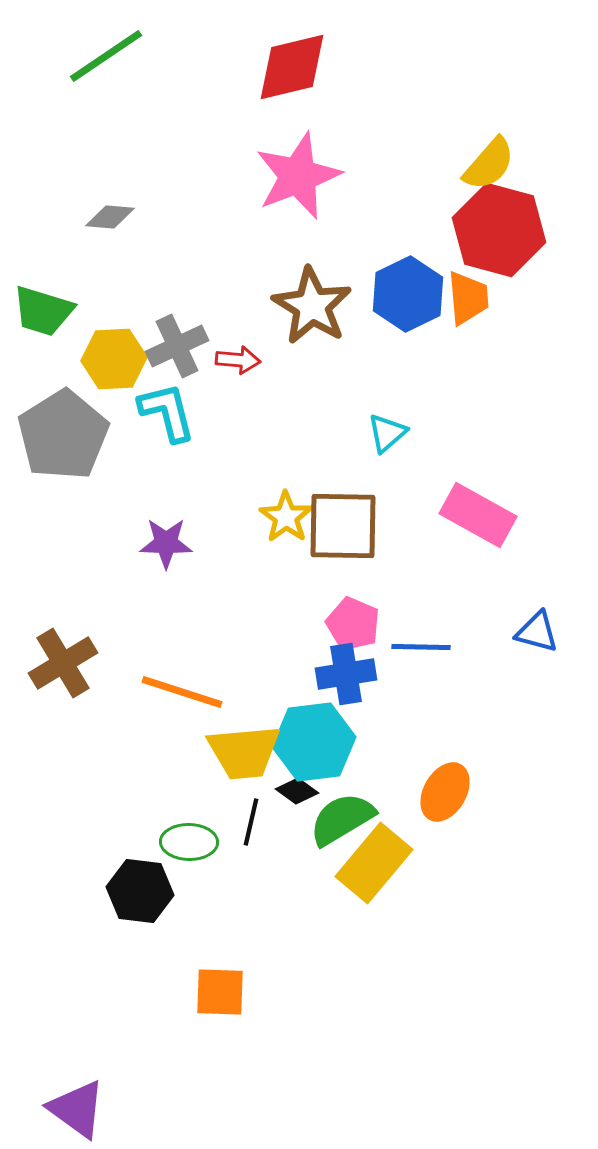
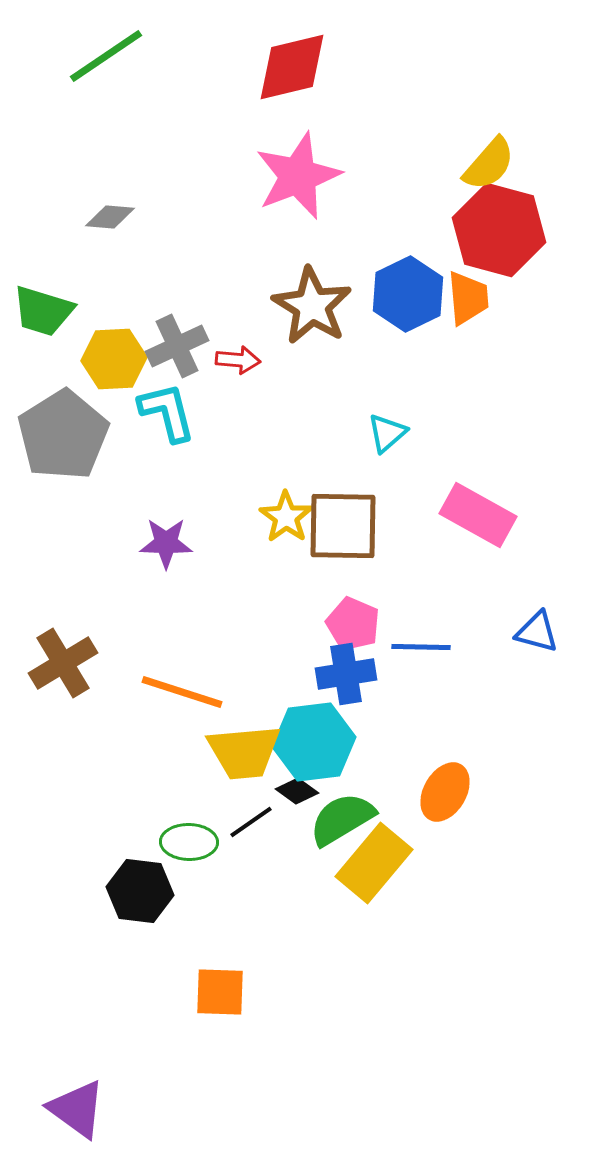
black line: rotated 42 degrees clockwise
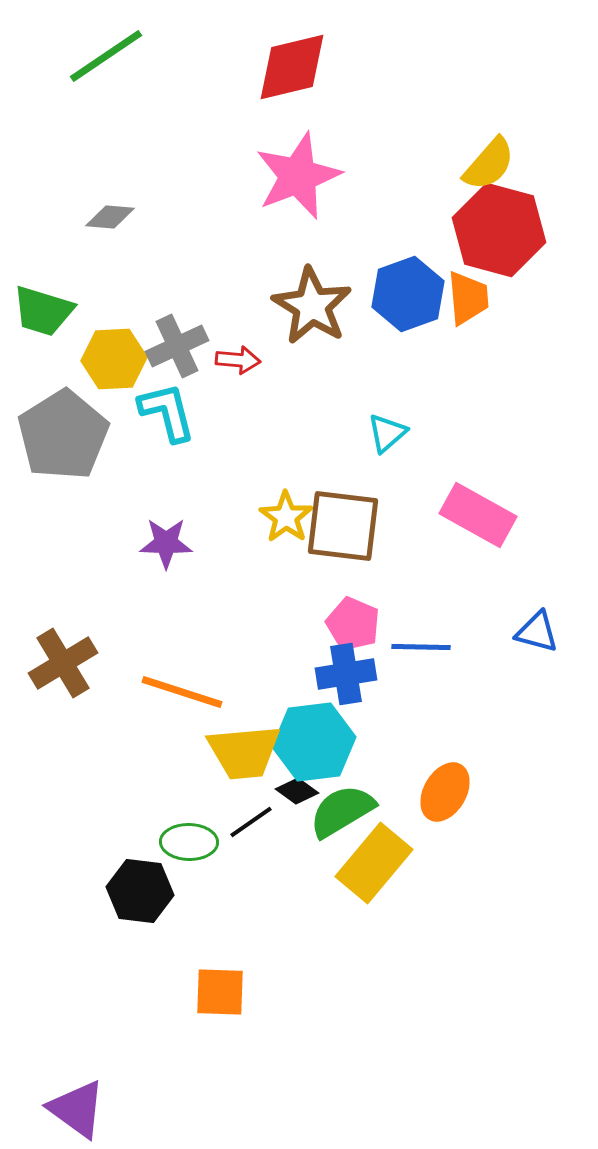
blue hexagon: rotated 6 degrees clockwise
brown square: rotated 6 degrees clockwise
green semicircle: moved 8 px up
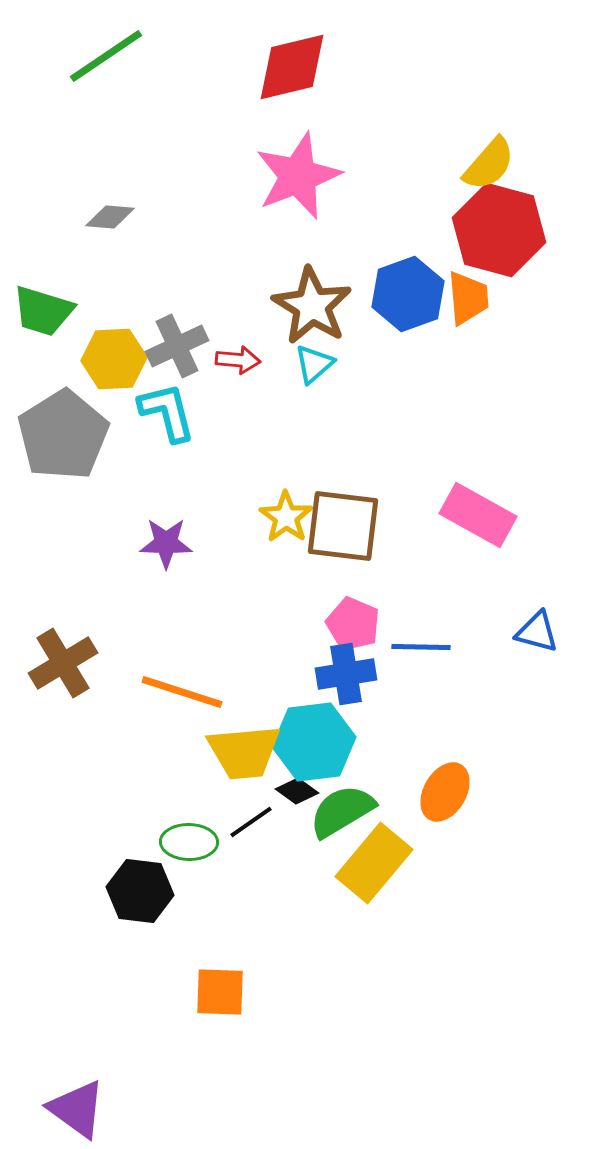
cyan triangle: moved 73 px left, 69 px up
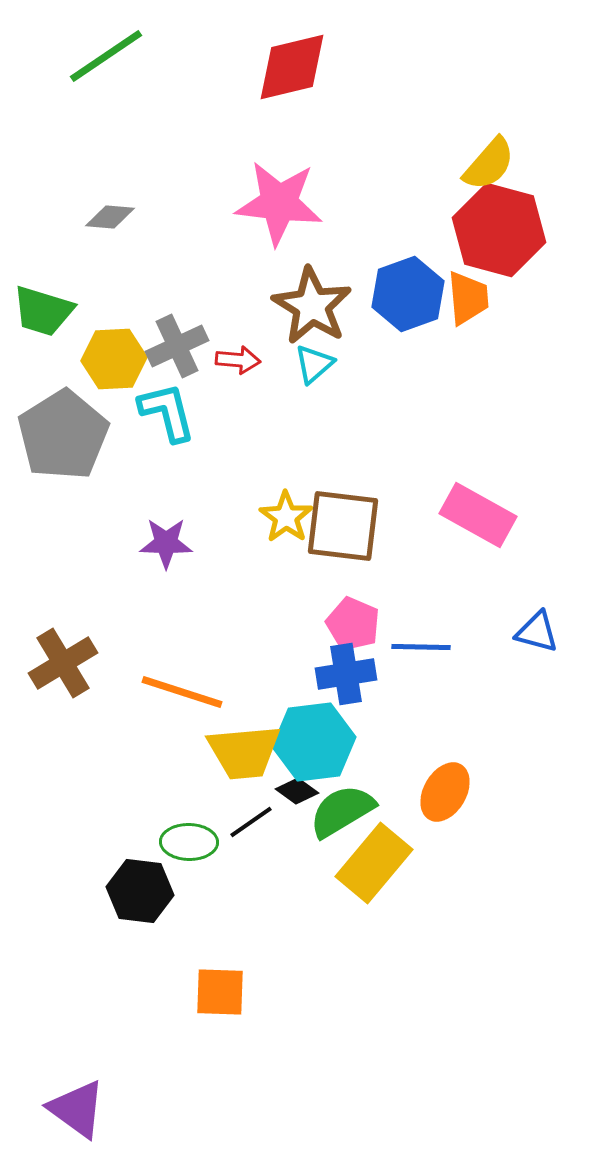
pink star: moved 19 px left, 27 px down; rotated 28 degrees clockwise
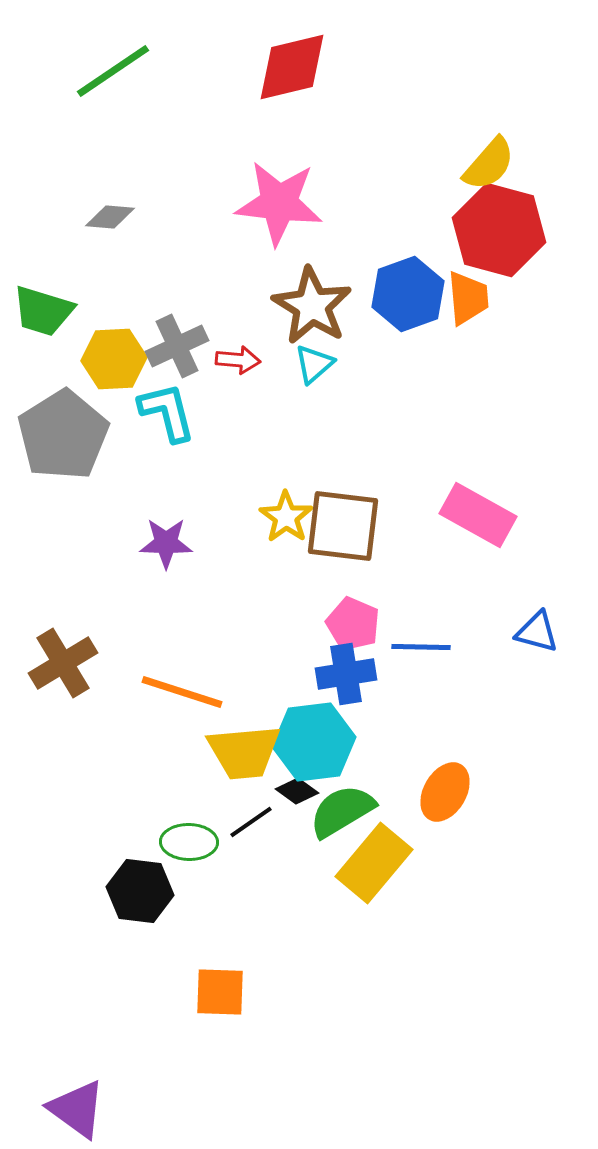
green line: moved 7 px right, 15 px down
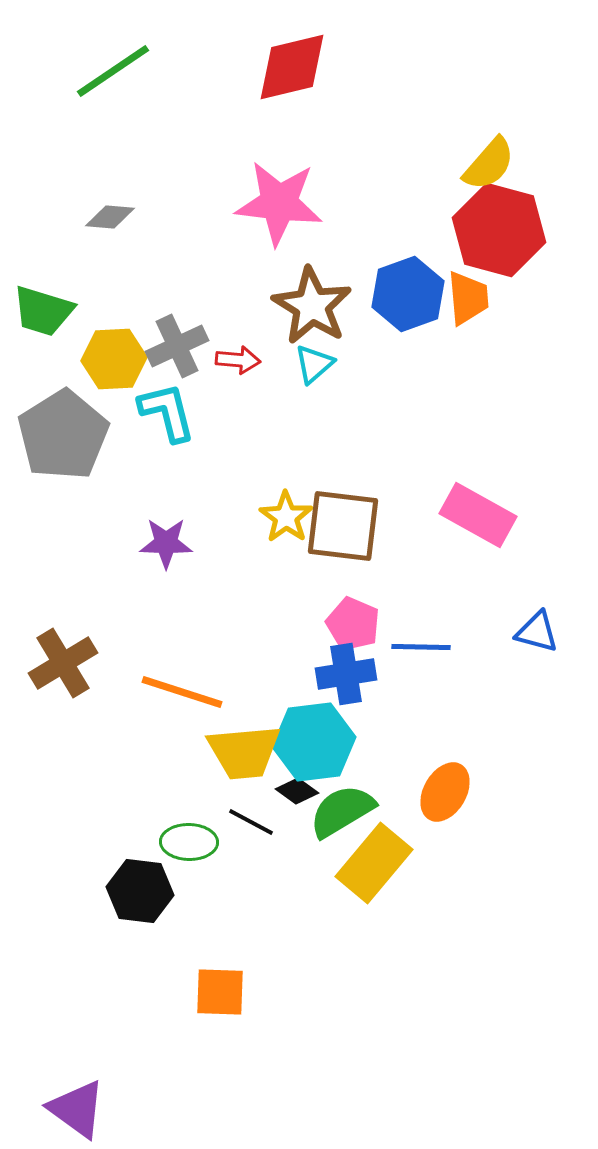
black line: rotated 63 degrees clockwise
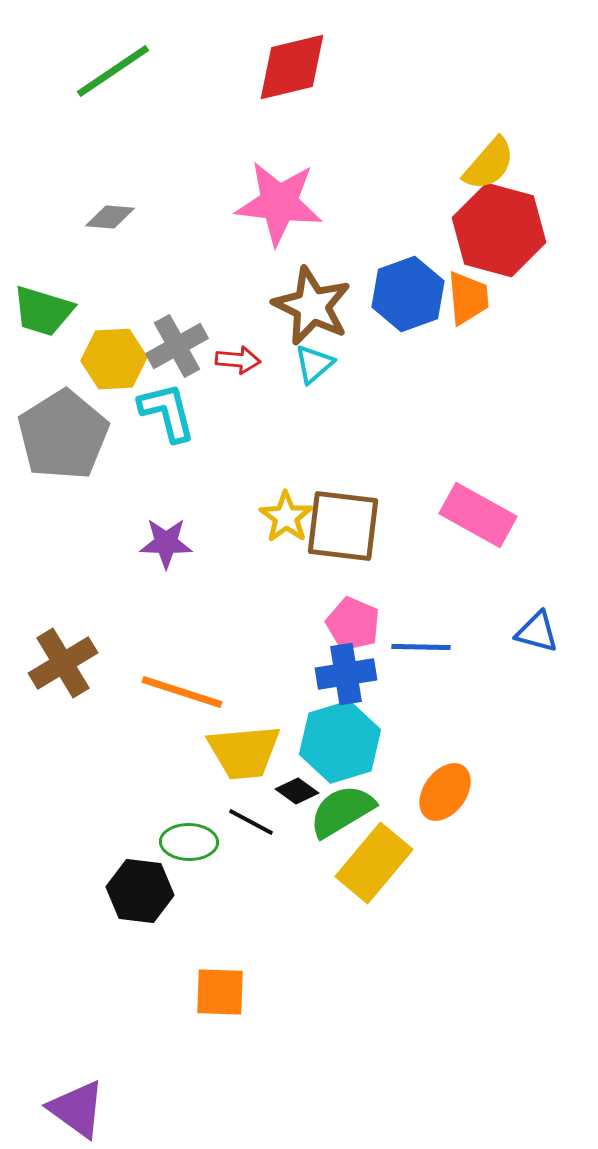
brown star: rotated 6 degrees counterclockwise
gray cross: rotated 4 degrees counterclockwise
cyan hexagon: moved 26 px right; rotated 10 degrees counterclockwise
orange ellipse: rotated 6 degrees clockwise
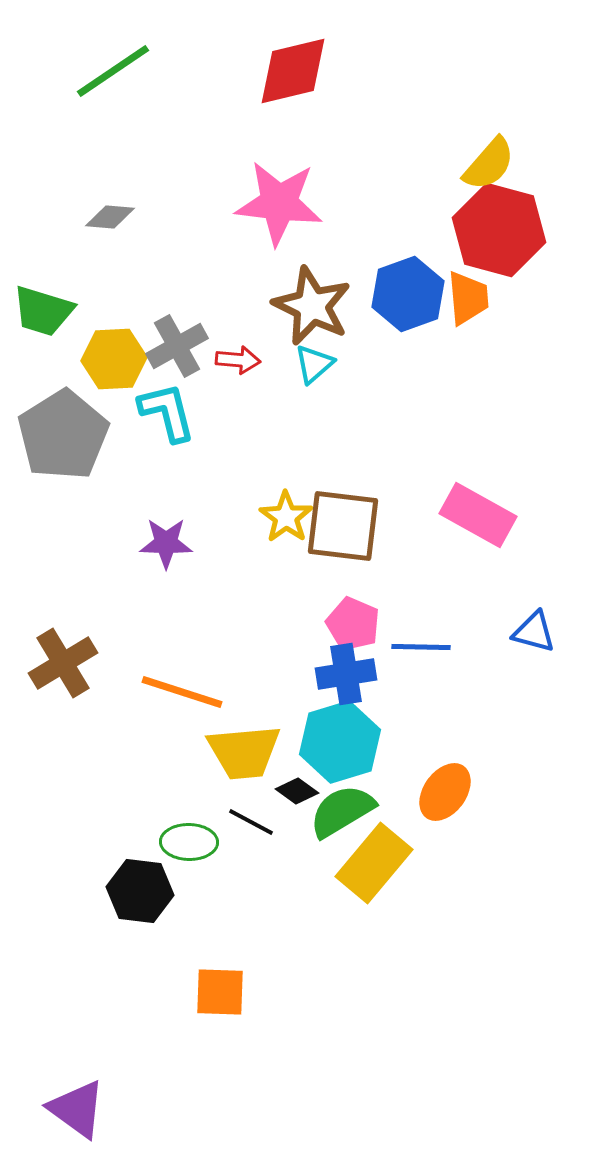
red diamond: moved 1 px right, 4 px down
blue triangle: moved 3 px left
